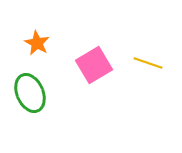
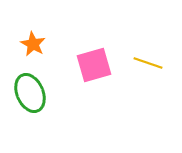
orange star: moved 4 px left, 1 px down
pink square: rotated 15 degrees clockwise
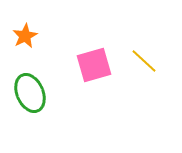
orange star: moved 8 px left, 8 px up; rotated 15 degrees clockwise
yellow line: moved 4 px left, 2 px up; rotated 24 degrees clockwise
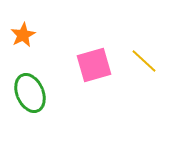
orange star: moved 2 px left, 1 px up
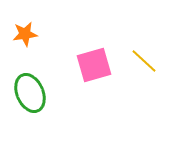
orange star: moved 2 px right, 1 px up; rotated 20 degrees clockwise
